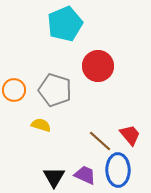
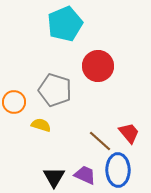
orange circle: moved 12 px down
red trapezoid: moved 1 px left, 2 px up
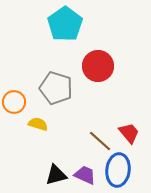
cyan pentagon: rotated 12 degrees counterclockwise
gray pentagon: moved 1 px right, 2 px up
yellow semicircle: moved 3 px left, 1 px up
blue ellipse: rotated 8 degrees clockwise
black triangle: moved 2 px right, 2 px up; rotated 45 degrees clockwise
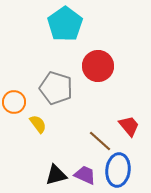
yellow semicircle: rotated 36 degrees clockwise
red trapezoid: moved 7 px up
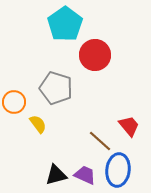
red circle: moved 3 px left, 11 px up
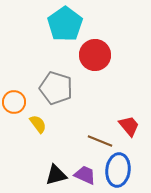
brown line: rotated 20 degrees counterclockwise
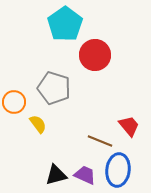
gray pentagon: moved 2 px left
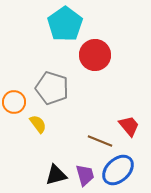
gray pentagon: moved 2 px left
blue ellipse: rotated 40 degrees clockwise
purple trapezoid: rotated 50 degrees clockwise
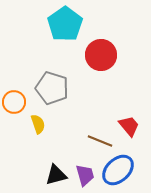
red circle: moved 6 px right
yellow semicircle: rotated 18 degrees clockwise
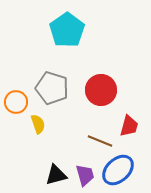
cyan pentagon: moved 2 px right, 6 px down
red circle: moved 35 px down
orange circle: moved 2 px right
red trapezoid: rotated 55 degrees clockwise
